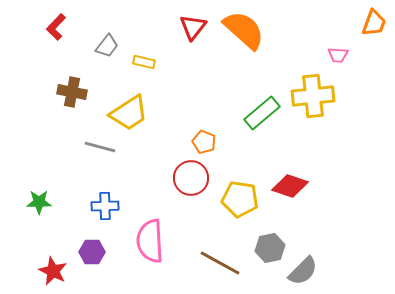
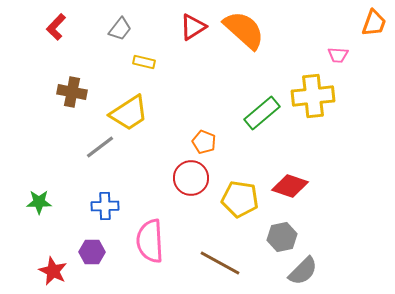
red triangle: rotated 20 degrees clockwise
gray trapezoid: moved 13 px right, 17 px up
gray line: rotated 52 degrees counterclockwise
gray hexagon: moved 12 px right, 11 px up
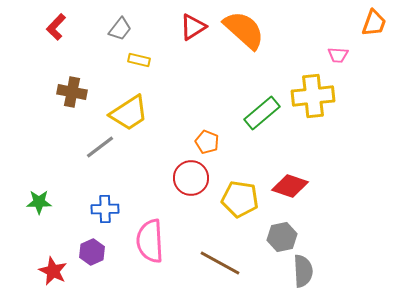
yellow rectangle: moved 5 px left, 2 px up
orange pentagon: moved 3 px right
blue cross: moved 3 px down
purple hexagon: rotated 25 degrees counterclockwise
gray semicircle: rotated 48 degrees counterclockwise
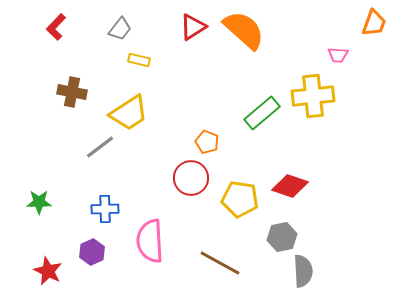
red star: moved 5 px left
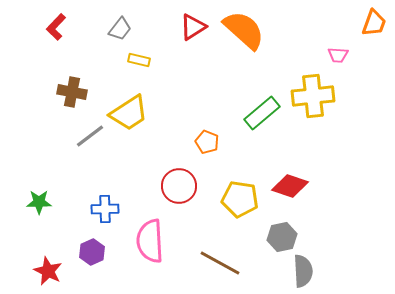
gray line: moved 10 px left, 11 px up
red circle: moved 12 px left, 8 px down
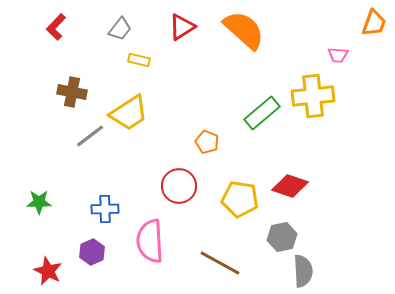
red triangle: moved 11 px left
